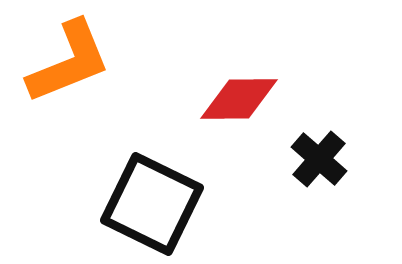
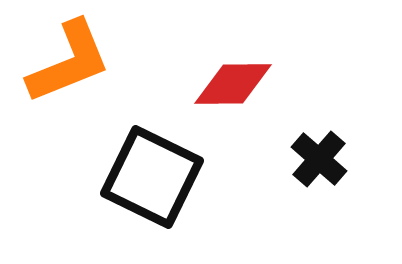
red diamond: moved 6 px left, 15 px up
black square: moved 27 px up
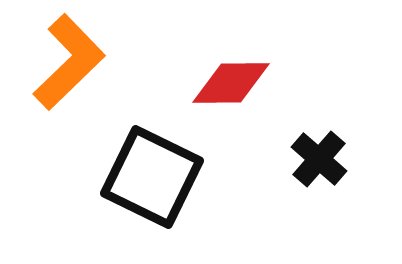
orange L-shape: rotated 22 degrees counterclockwise
red diamond: moved 2 px left, 1 px up
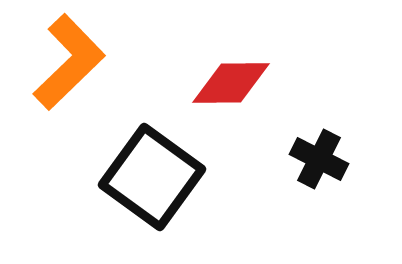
black cross: rotated 14 degrees counterclockwise
black square: rotated 10 degrees clockwise
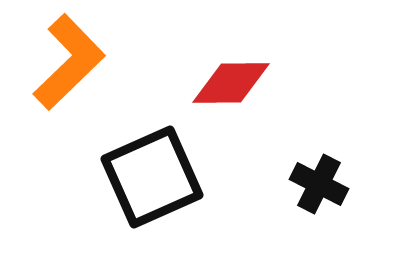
black cross: moved 25 px down
black square: rotated 30 degrees clockwise
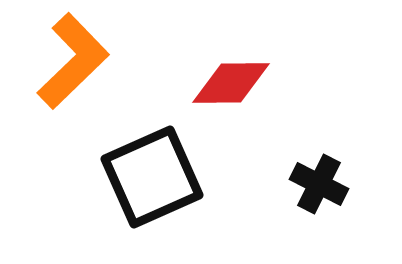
orange L-shape: moved 4 px right, 1 px up
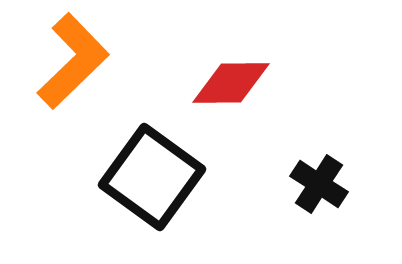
black square: rotated 30 degrees counterclockwise
black cross: rotated 6 degrees clockwise
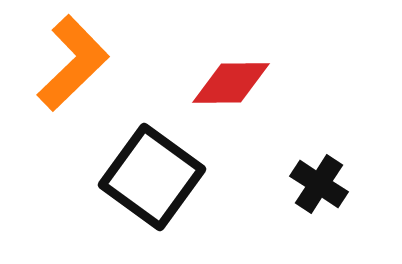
orange L-shape: moved 2 px down
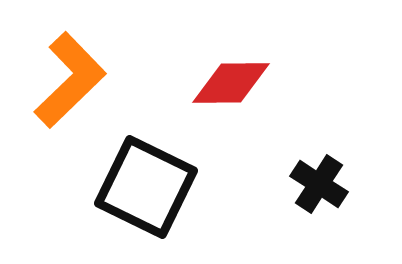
orange L-shape: moved 3 px left, 17 px down
black square: moved 6 px left, 10 px down; rotated 10 degrees counterclockwise
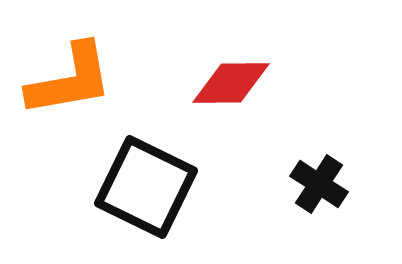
orange L-shape: rotated 34 degrees clockwise
